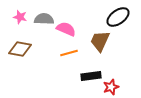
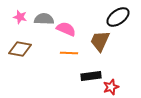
orange line: rotated 18 degrees clockwise
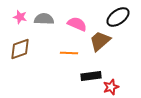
pink semicircle: moved 11 px right, 5 px up
brown trapezoid: rotated 25 degrees clockwise
brown diamond: rotated 30 degrees counterclockwise
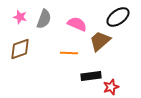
gray semicircle: rotated 108 degrees clockwise
